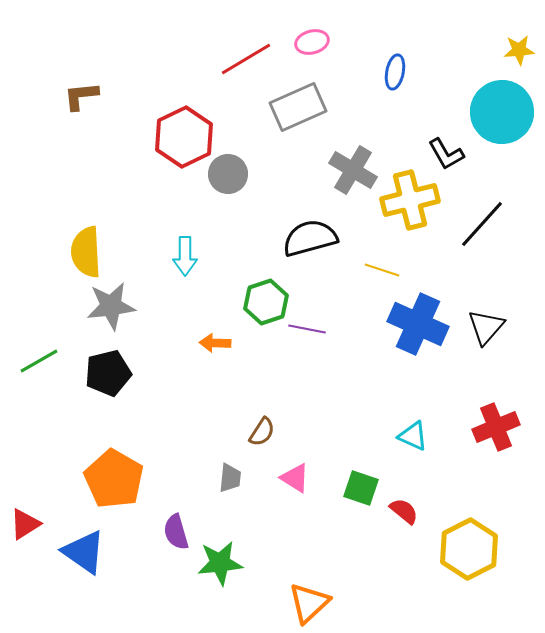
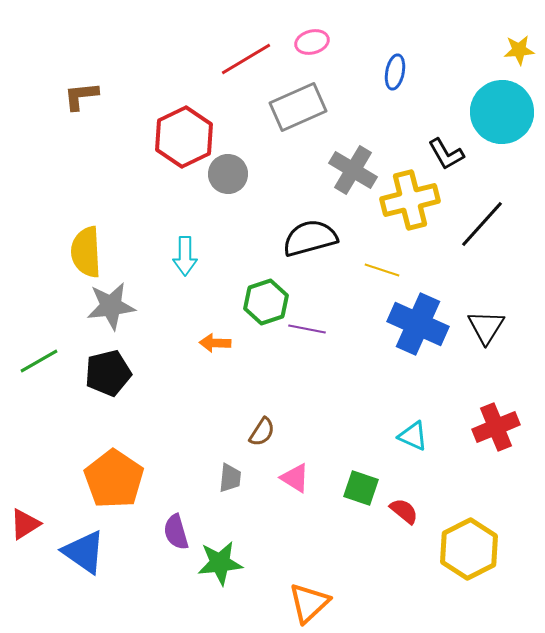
black triangle: rotated 9 degrees counterclockwise
orange pentagon: rotated 4 degrees clockwise
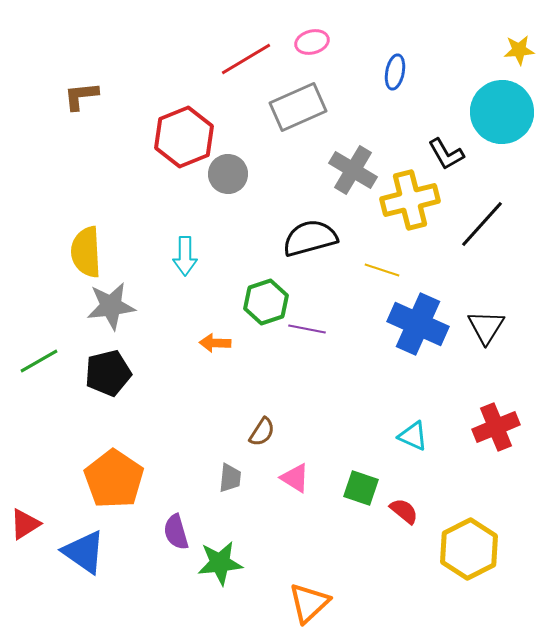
red hexagon: rotated 4 degrees clockwise
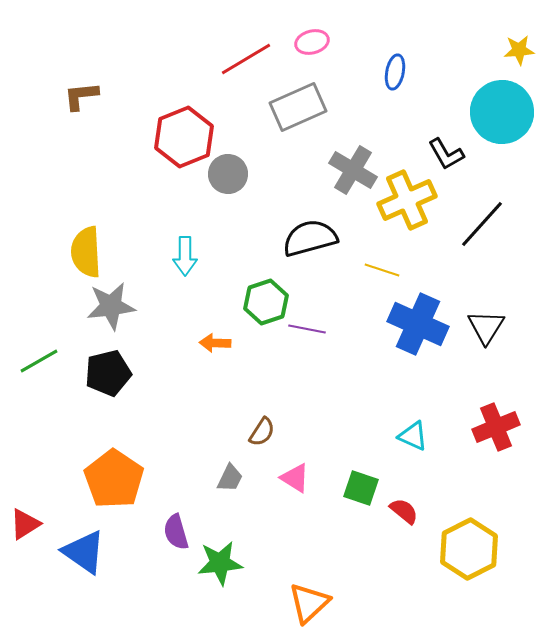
yellow cross: moved 3 px left; rotated 10 degrees counterclockwise
gray trapezoid: rotated 20 degrees clockwise
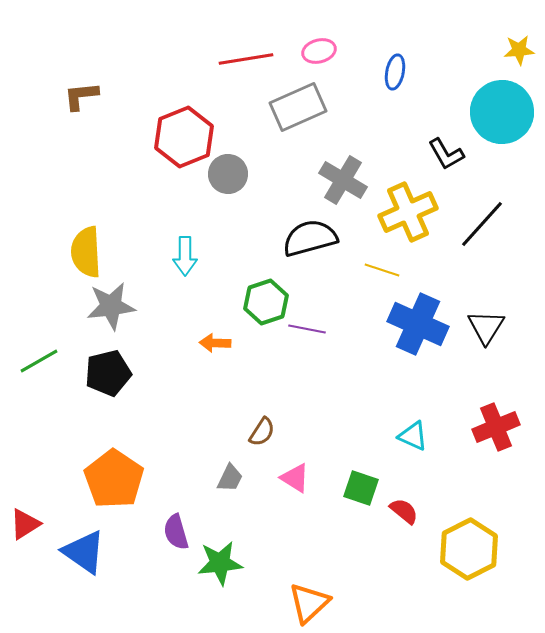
pink ellipse: moved 7 px right, 9 px down
red line: rotated 22 degrees clockwise
gray cross: moved 10 px left, 10 px down
yellow cross: moved 1 px right, 12 px down
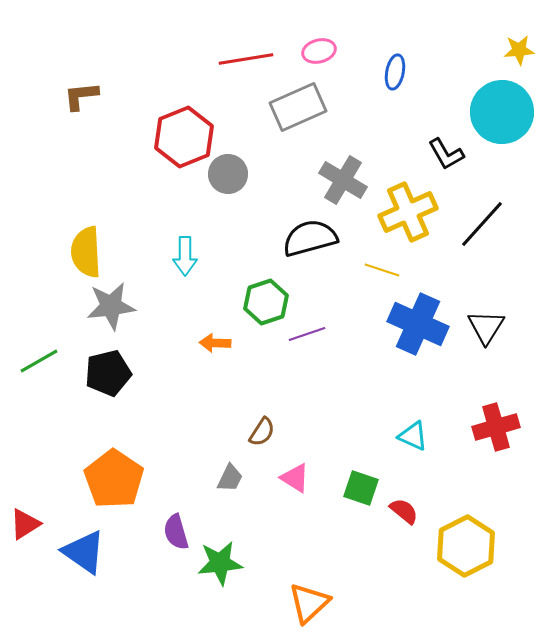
purple line: moved 5 px down; rotated 30 degrees counterclockwise
red cross: rotated 6 degrees clockwise
yellow hexagon: moved 3 px left, 3 px up
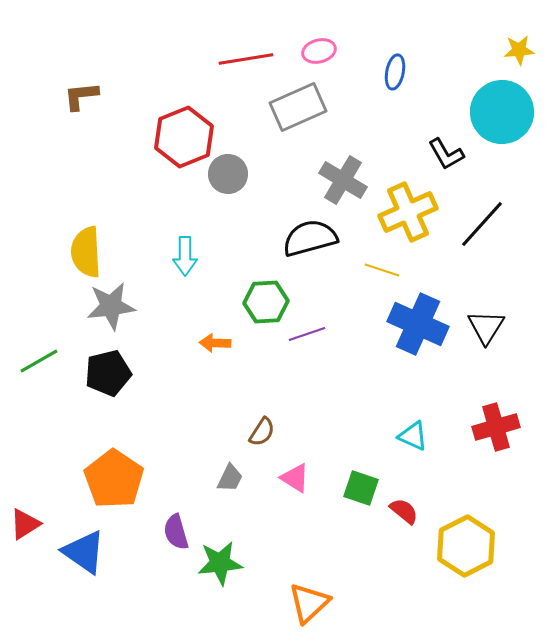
green hexagon: rotated 15 degrees clockwise
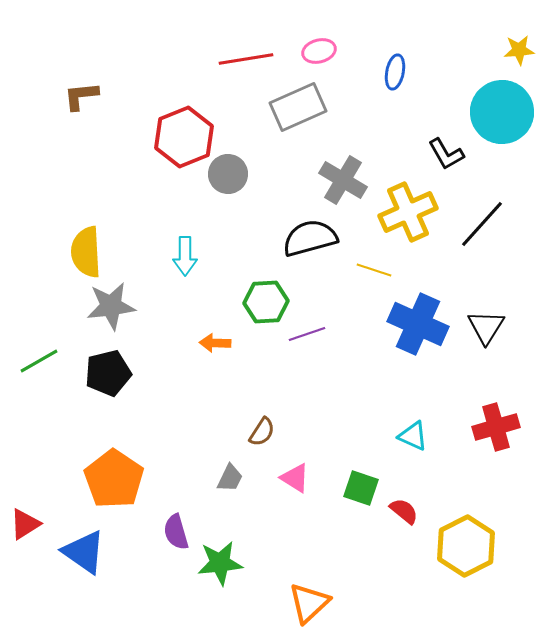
yellow line: moved 8 px left
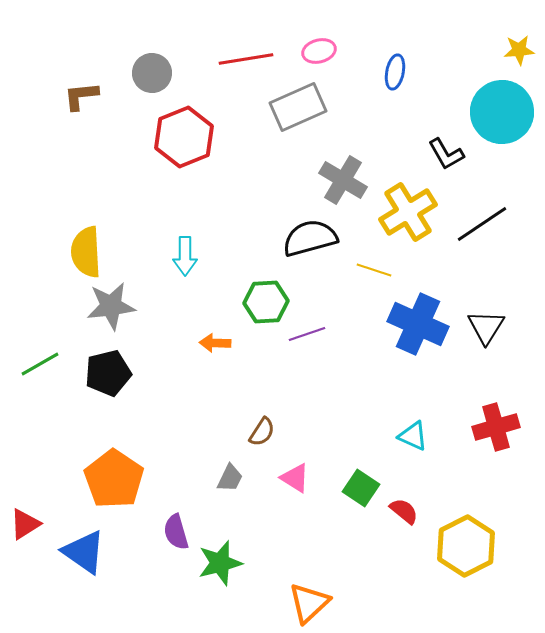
gray circle: moved 76 px left, 101 px up
yellow cross: rotated 8 degrees counterclockwise
black line: rotated 14 degrees clockwise
green line: moved 1 px right, 3 px down
green square: rotated 15 degrees clockwise
green star: rotated 9 degrees counterclockwise
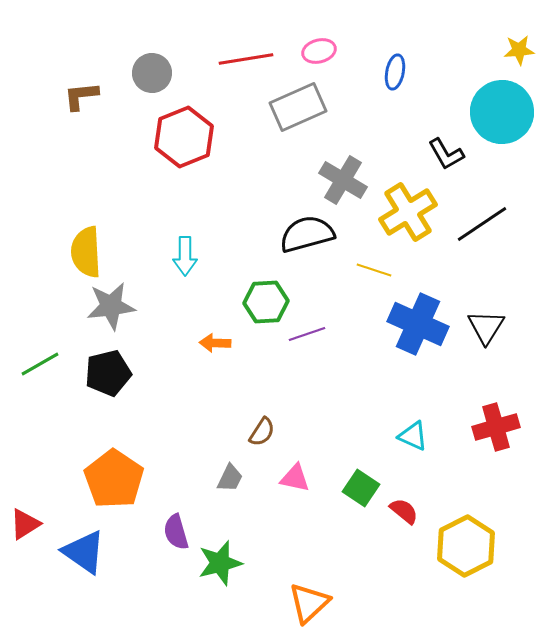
black semicircle: moved 3 px left, 4 px up
pink triangle: rotated 20 degrees counterclockwise
